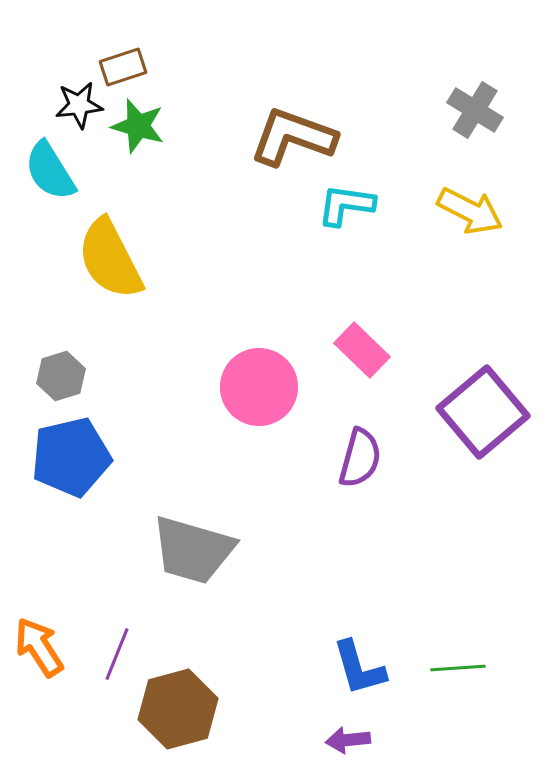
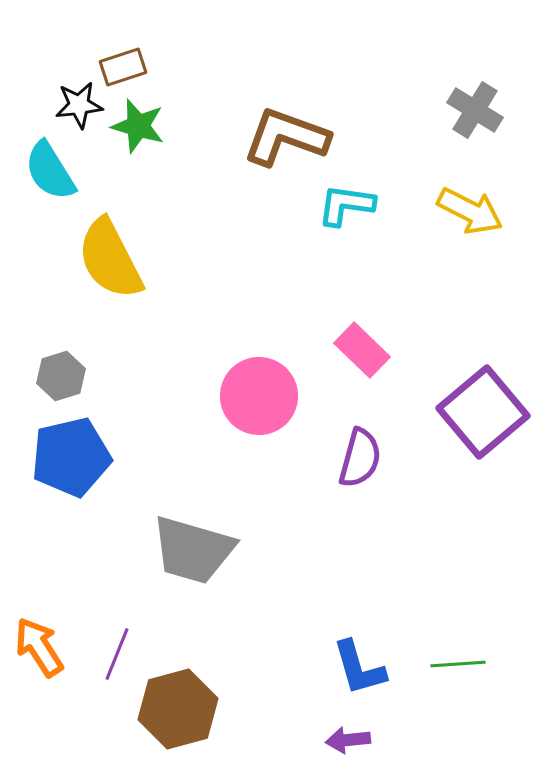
brown L-shape: moved 7 px left
pink circle: moved 9 px down
green line: moved 4 px up
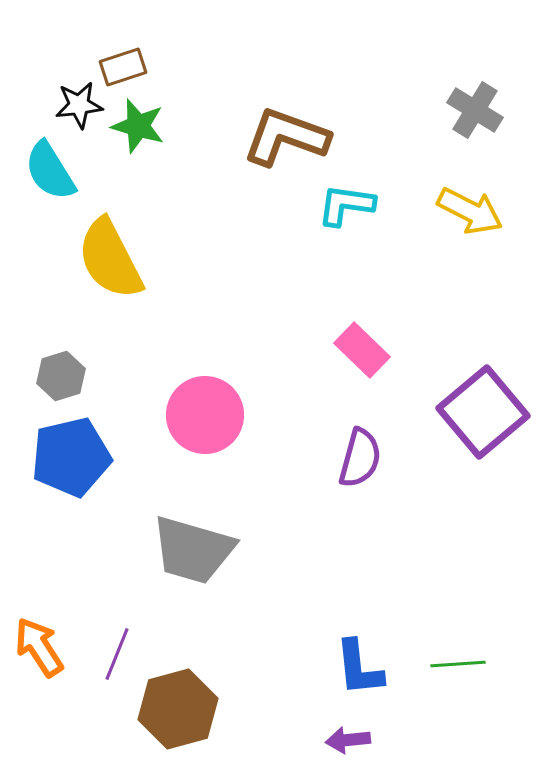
pink circle: moved 54 px left, 19 px down
blue L-shape: rotated 10 degrees clockwise
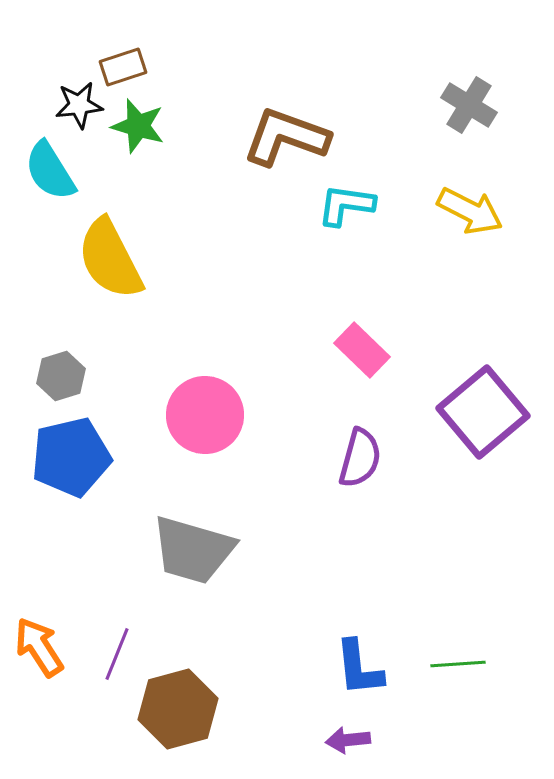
gray cross: moved 6 px left, 5 px up
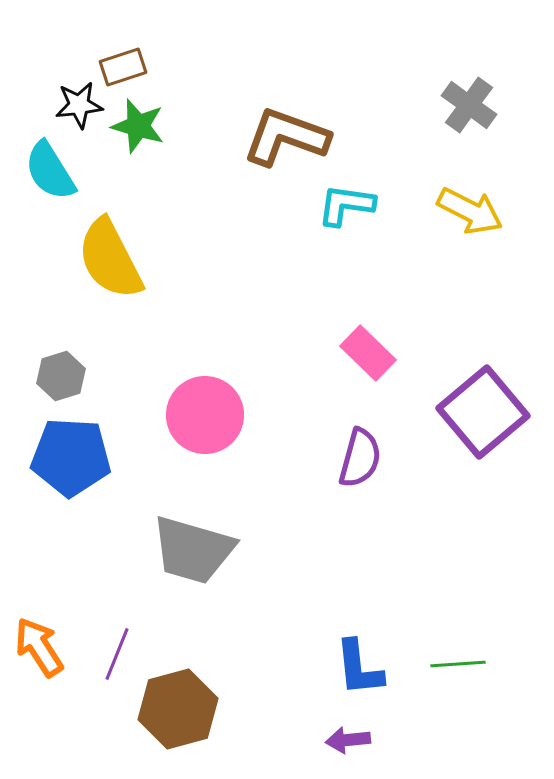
gray cross: rotated 4 degrees clockwise
pink rectangle: moved 6 px right, 3 px down
blue pentagon: rotated 16 degrees clockwise
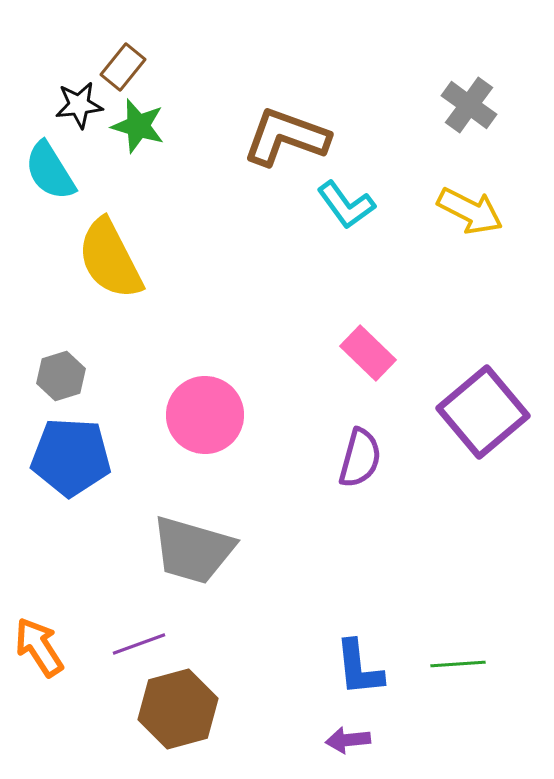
brown rectangle: rotated 33 degrees counterclockwise
cyan L-shape: rotated 134 degrees counterclockwise
purple line: moved 22 px right, 10 px up; rotated 48 degrees clockwise
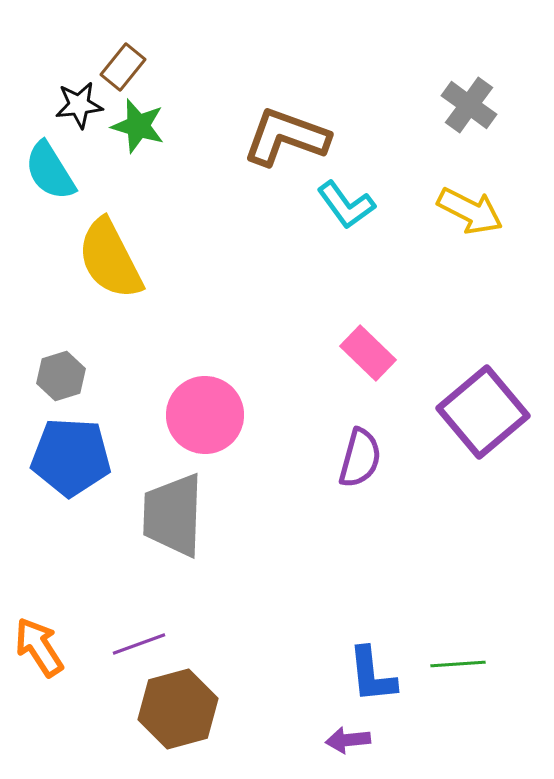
gray trapezoid: moved 20 px left, 35 px up; rotated 76 degrees clockwise
blue L-shape: moved 13 px right, 7 px down
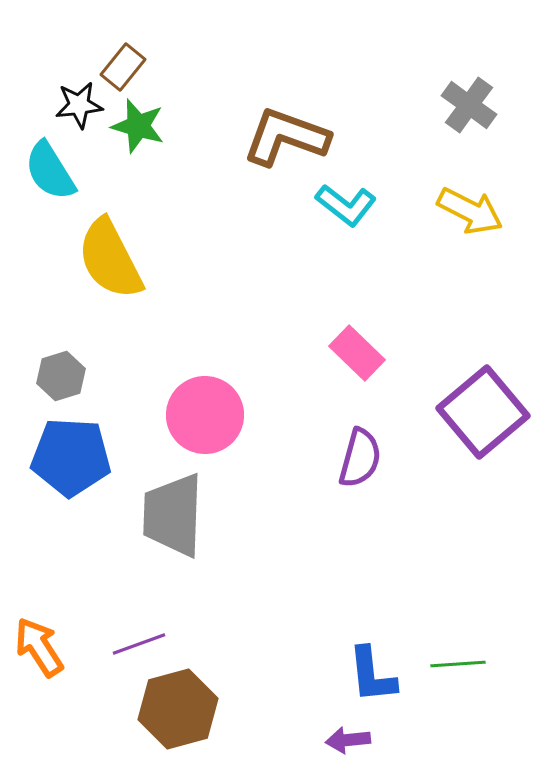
cyan L-shape: rotated 16 degrees counterclockwise
pink rectangle: moved 11 px left
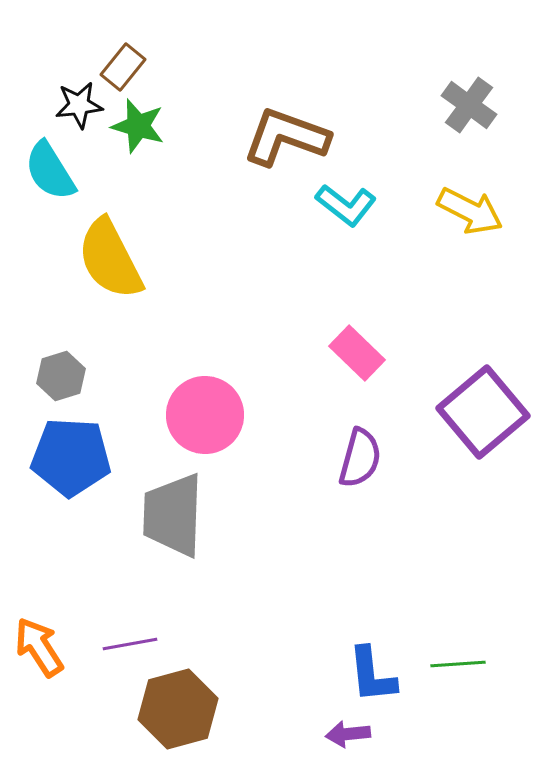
purple line: moved 9 px left; rotated 10 degrees clockwise
purple arrow: moved 6 px up
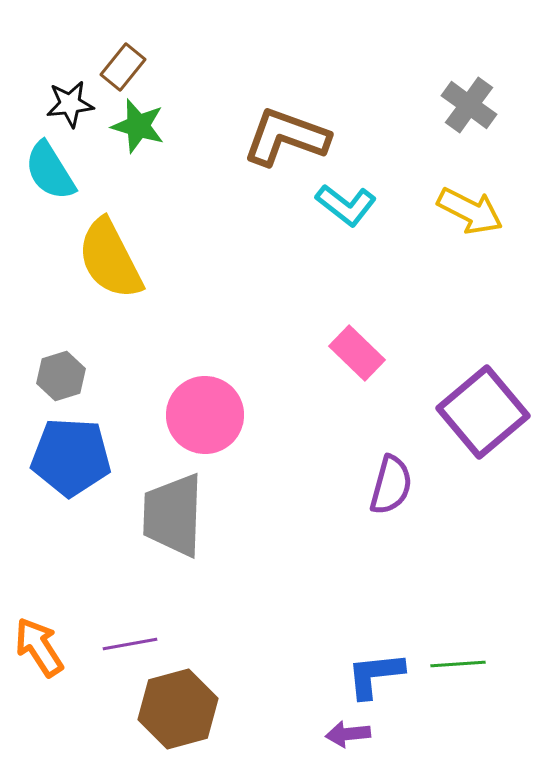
black star: moved 9 px left, 1 px up
purple semicircle: moved 31 px right, 27 px down
blue L-shape: moved 3 px right; rotated 90 degrees clockwise
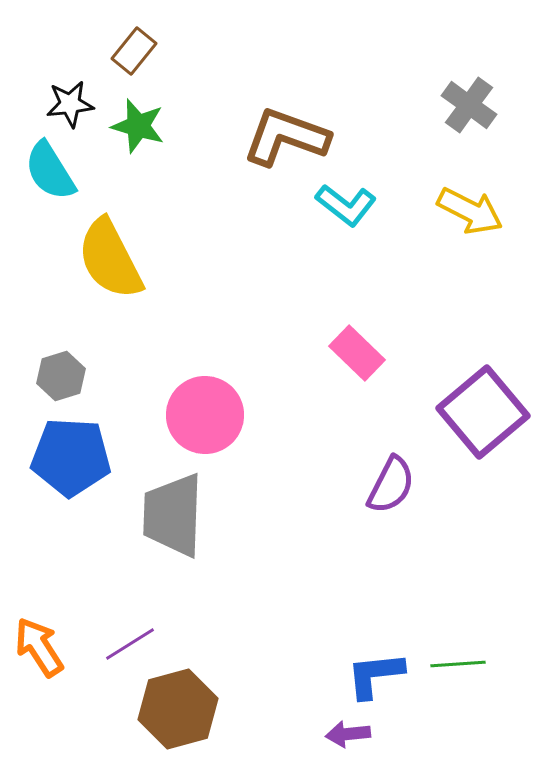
brown rectangle: moved 11 px right, 16 px up
purple semicircle: rotated 12 degrees clockwise
purple line: rotated 22 degrees counterclockwise
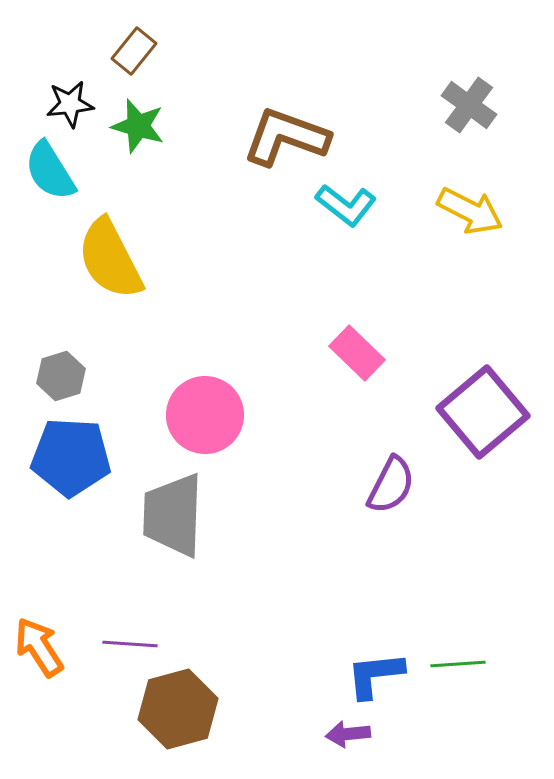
purple line: rotated 36 degrees clockwise
